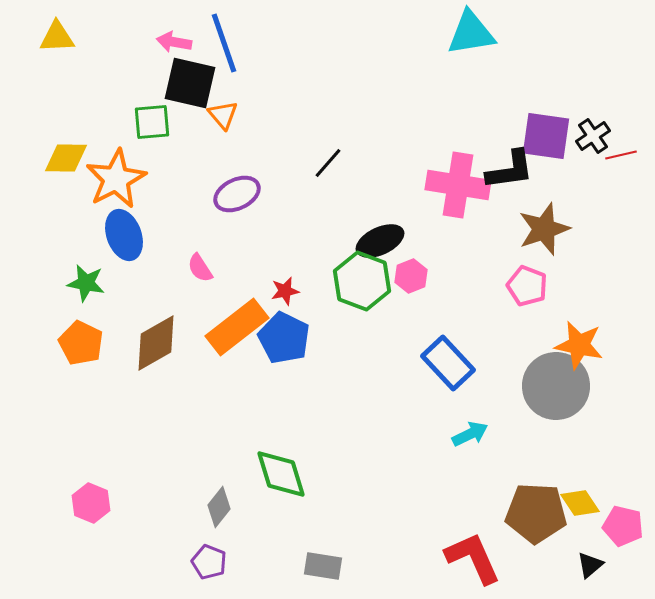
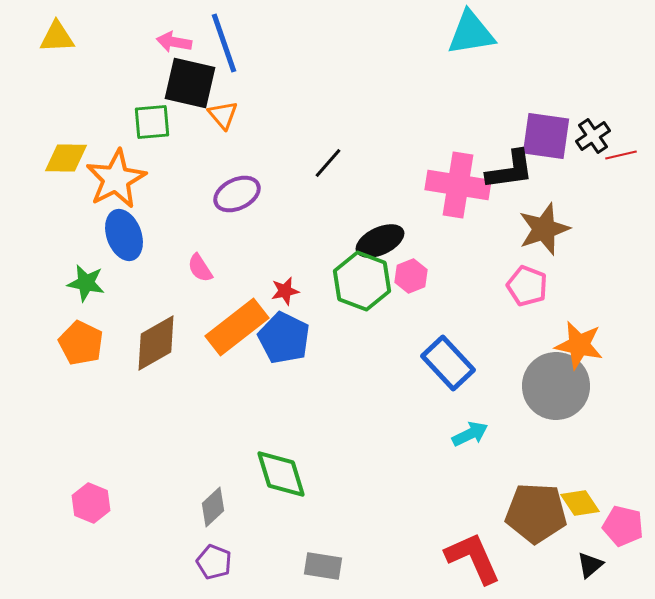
gray diamond at (219, 507): moved 6 px left; rotated 9 degrees clockwise
purple pentagon at (209, 562): moved 5 px right
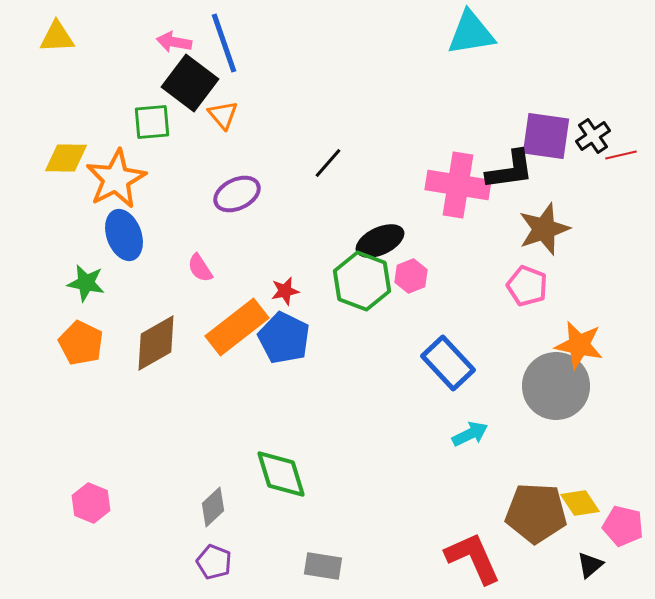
black square at (190, 83): rotated 24 degrees clockwise
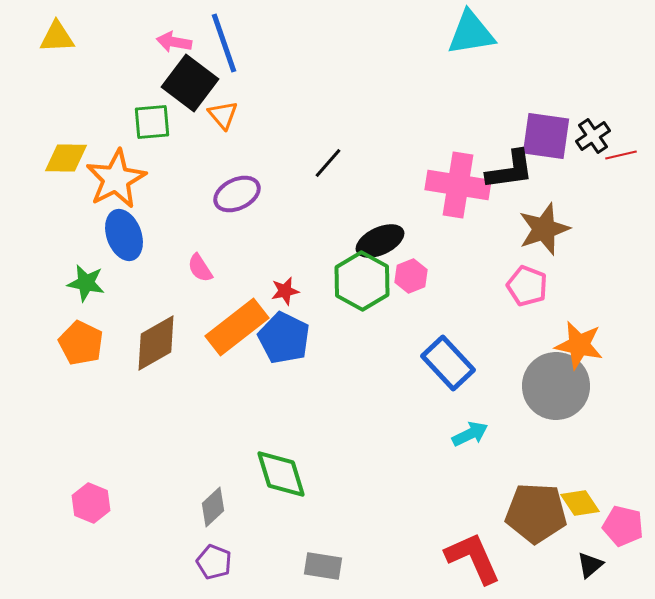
green hexagon at (362, 281): rotated 8 degrees clockwise
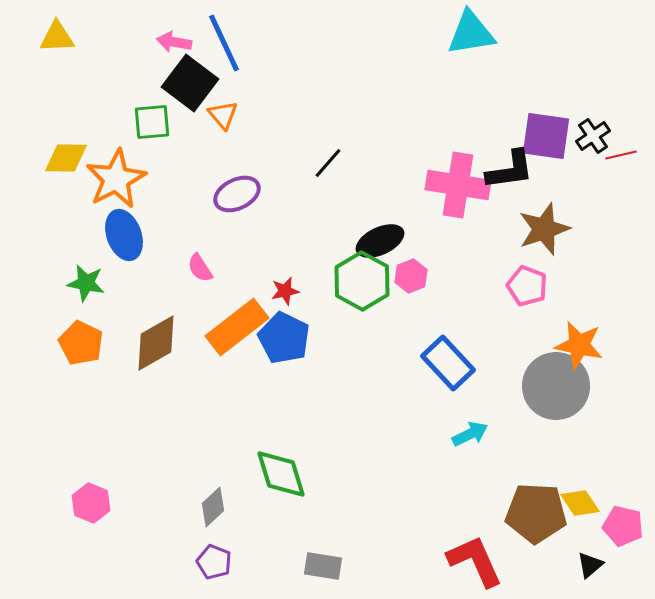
blue line at (224, 43): rotated 6 degrees counterclockwise
red L-shape at (473, 558): moved 2 px right, 3 px down
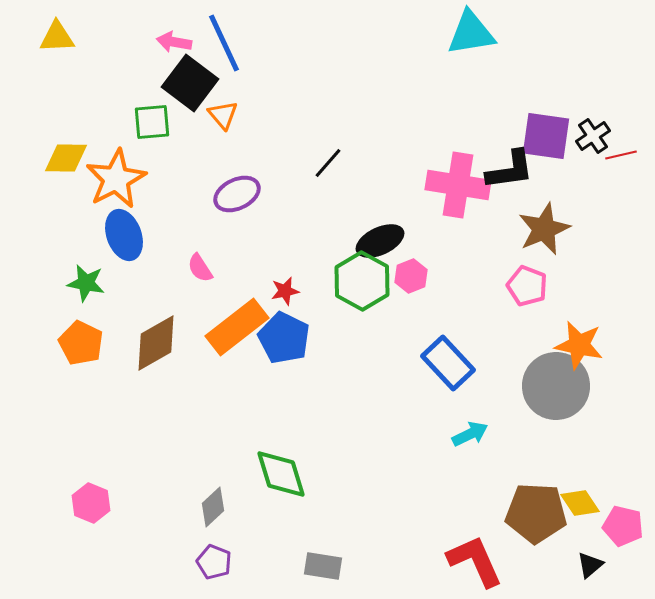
brown star at (544, 229): rotated 4 degrees counterclockwise
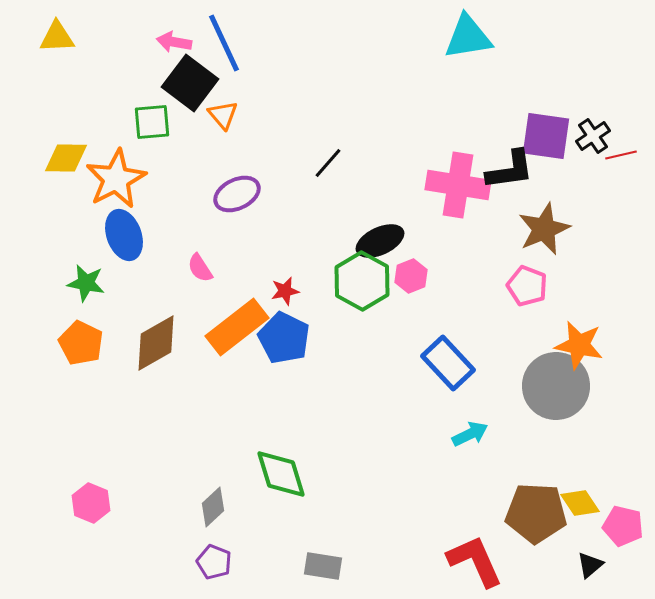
cyan triangle at (471, 33): moved 3 px left, 4 px down
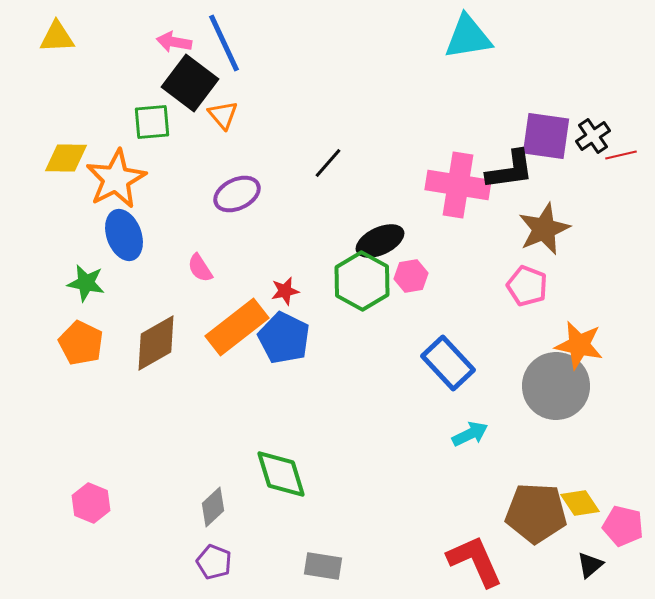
pink hexagon at (411, 276): rotated 12 degrees clockwise
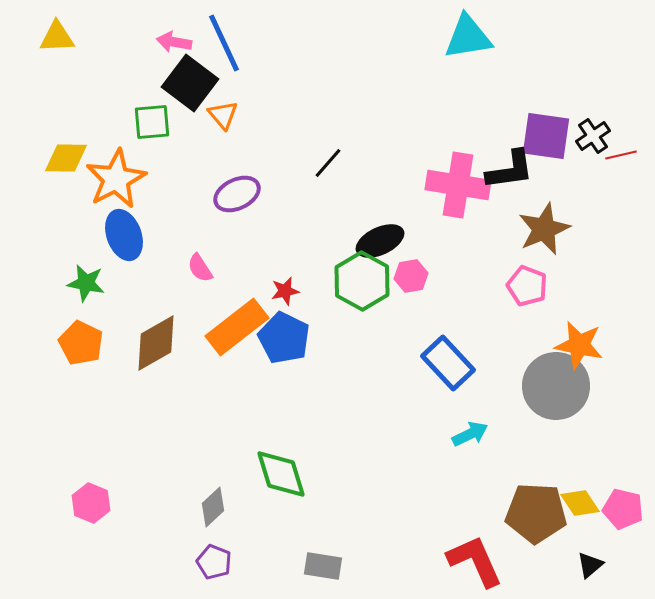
pink pentagon at (623, 526): moved 17 px up
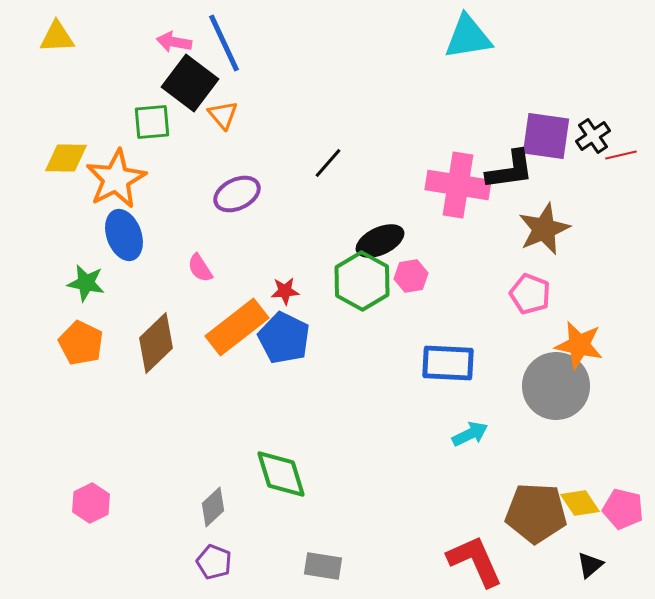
pink pentagon at (527, 286): moved 3 px right, 8 px down
red star at (285, 291): rotated 8 degrees clockwise
brown diamond at (156, 343): rotated 14 degrees counterclockwise
blue rectangle at (448, 363): rotated 44 degrees counterclockwise
pink hexagon at (91, 503): rotated 12 degrees clockwise
